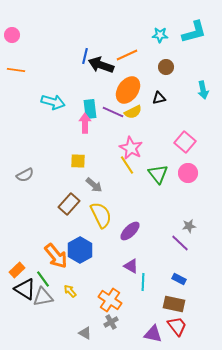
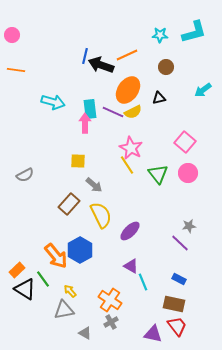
cyan arrow at (203, 90): rotated 66 degrees clockwise
cyan line at (143, 282): rotated 24 degrees counterclockwise
gray triangle at (43, 297): moved 21 px right, 13 px down
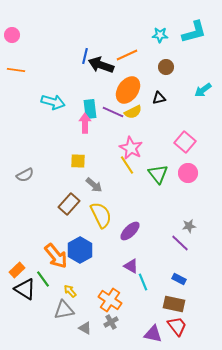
gray triangle at (85, 333): moved 5 px up
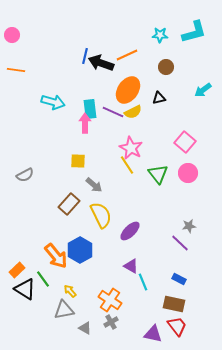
black arrow at (101, 65): moved 2 px up
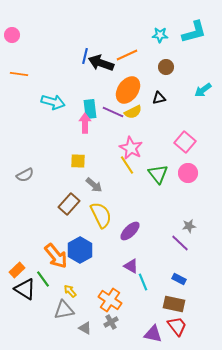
orange line at (16, 70): moved 3 px right, 4 px down
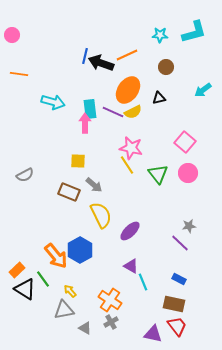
pink star at (131, 148): rotated 15 degrees counterclockwise
brown rectangle at (69, 204): moved 12 px up; rotated 70 degrees clockwise
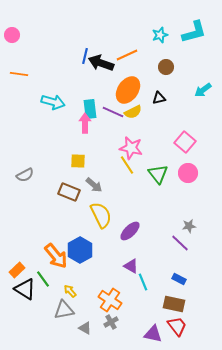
cyan star at (160, 35): rotated 21 degrees counterclockwise
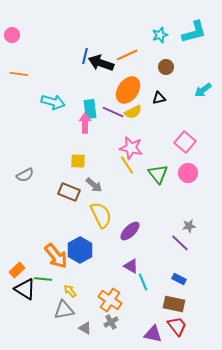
green line at (43, 279): rotated 48 degrees counterclockwise
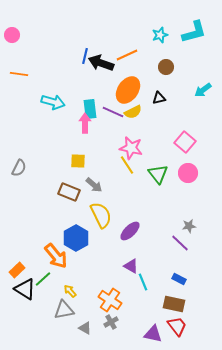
gray semicircle at (25, 175): moved 6 px left, 7 px up; rotated 36 degrees counterclockwise
blue hexagon at (80, 250): moved 4 px left, 12 px up
green line at (43, 279): rotated 48 degrees counterclockwise
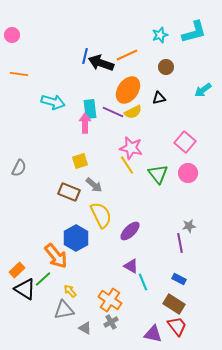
yellow square at (78, 161): moved 2 px right; rotated 21 degrees counterclockwise
purple line at (180, 243): rotated 36 degrees clockwise
brown rectangle at (174, 304): rotated 20 degrees clockwise
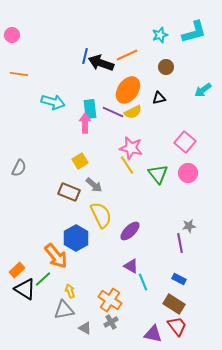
yellow square at (80, 161): rotated 14 degrees counterclockwise
yellow arrow at (70, 291): rotated 24 degrees clockwise
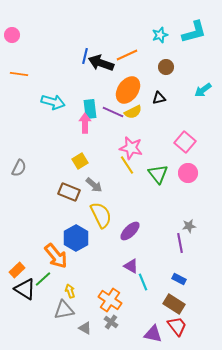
gray cross at (111, 322): rotated 24 degrees counterclockwise
